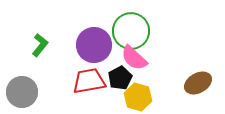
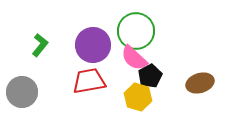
green circle: moved 5 px right
purple circle: moved 1 px left
black pentagon: moved 30 px right, 2 px up
brown ellipse: moved 2 px right; rotated 12 degrees clockwise
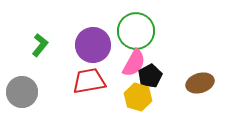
pink semicircle: moved 5 px down; rotated 104 degrees counterclockwise
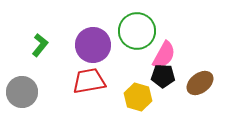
green circle: moved 1 px right
pink semicircle: moved 30 px right, 8 px up
black pentagon: moved 13 px right; rotated 30 degrees clockwise
brown ellipse: rotated 20 degrees counterclockwise
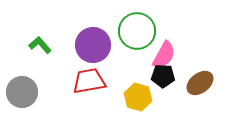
green L-shape: rotated 80 degrees counterclockwise
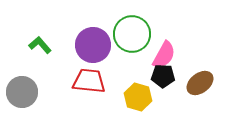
green circle: moved 5 px left, 3 px down
red trapezoid: rotated 16 degrees clockwise
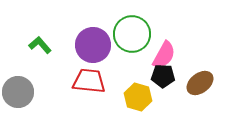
gray circle: moved 4 px left
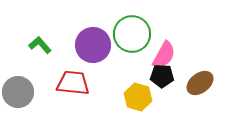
black pentagon: moved 1 px left
red trapezoid: moved 16 px left, 2 px down
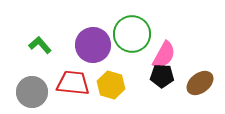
gray circle: moved 14 px right
yellow hexagon: moved 27 px left, 12 px up
